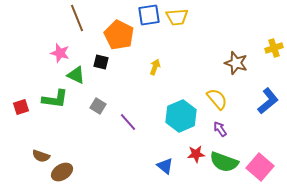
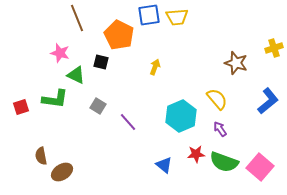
brown semicircle: rotated 60 degrees clockwise
blue triangle: moved 1 px left, 1 px up
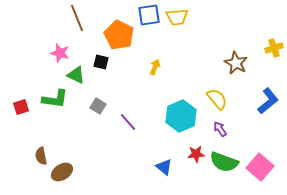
brown star: rotated 10 degrees clockwise
blue triangle: moved 2 px down
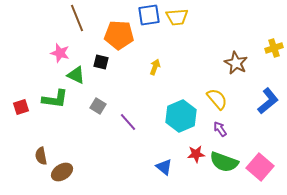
orange pentagon: rotated 24 degrees counterclockwise
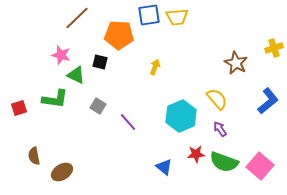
brown line: rotated 68 degrees clockwise
pink star: moved 1 px right, 2 px down
black square: moved 1 px left
red square: moved 2 px left, 1 px down
brown semicircle: moved 7 px left
pink square: moved 1 px up
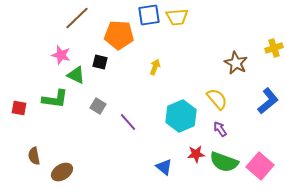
red square: rotated 28 degrees clockwise
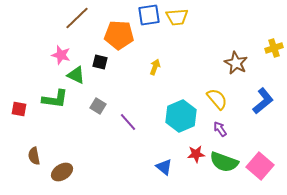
blue L-shape: moved 5 px left
red square: moved 1 px down
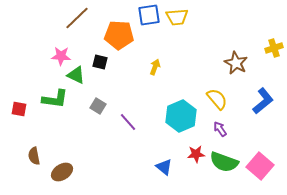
pink star: moved 1 px down; rotated 12 degrees counterclockwise
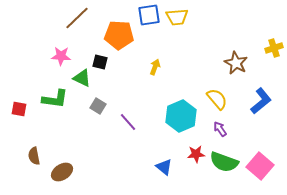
green triangle: moved 6 px right, 3 px down
blue L-shape: moved 2 px left
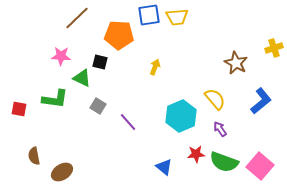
yellow semicircle: moved 2 px left
